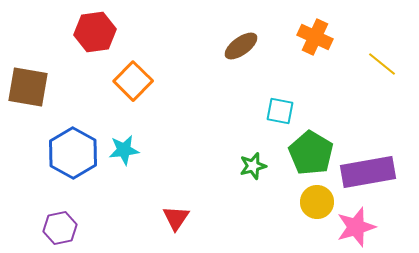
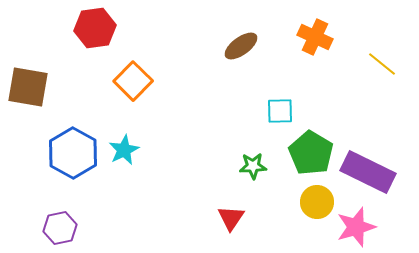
red hexagon: moved 4 px up
cyan square: rotated 12 degrees counterclockwise
cyan star: rotated 20 degrees counterclockwise
green star: rotated 12 degrees clockwise
purple rectangle: rotated 36 degrees clockwise
red triangle: moved 55 px right
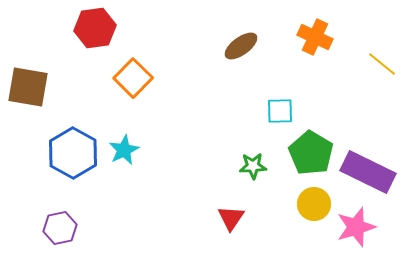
orange square: moved 3 px up
yellow circle: moved 3 px left, 2 px down
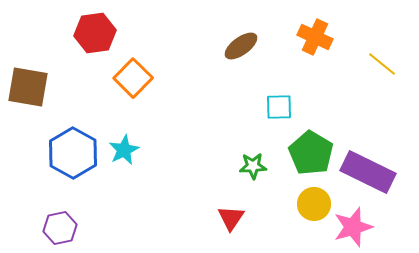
red hexagon: moved 5 px down
cyan square: moved 1 px left, 4 px up
pink star: moved 3 px left
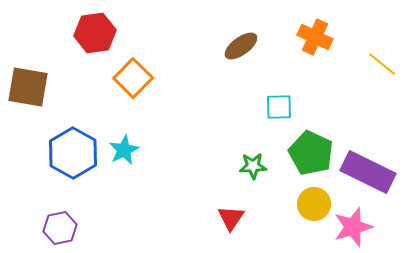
green pentagon: rotated 6 degrees counterclockwise
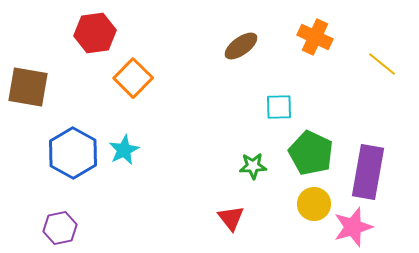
purple rectangle: rotated 74 degrees clockwise
red triangle: rotated 12 degrees counterclockwise
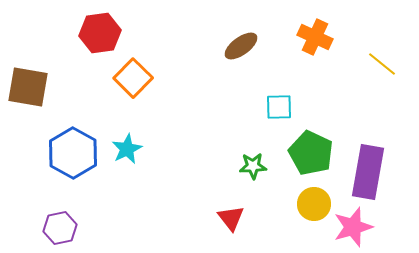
red hexagon: moved 5 px right
cyan star: moved 3 px right, 1 px up
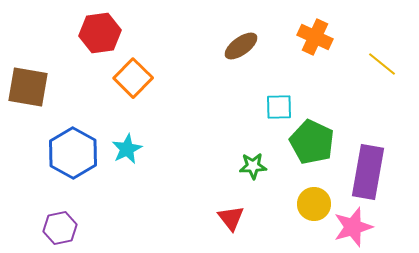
green pentagon: moved 1 px right, 11 px up
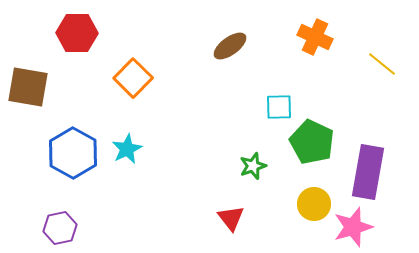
red hexagon: moved 23 px left; rotated 9 degrees clockwise
brown ellipse: moved 11 px left
green star: rotated 16 degrees counterclockwise
